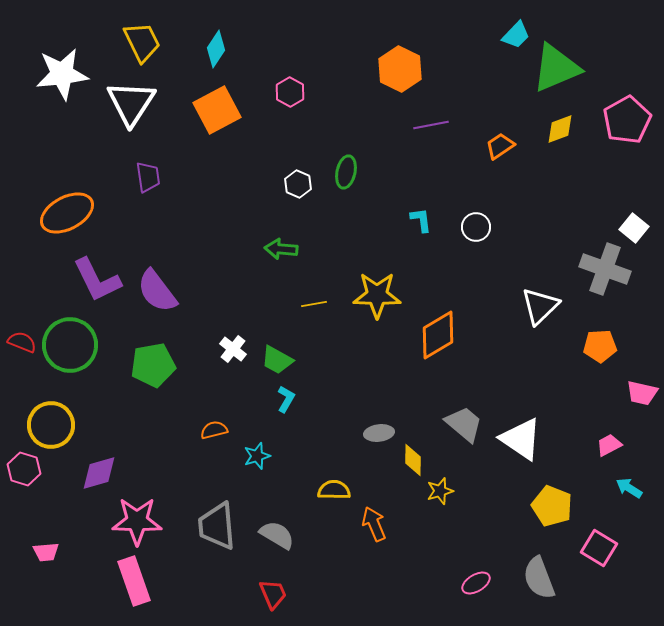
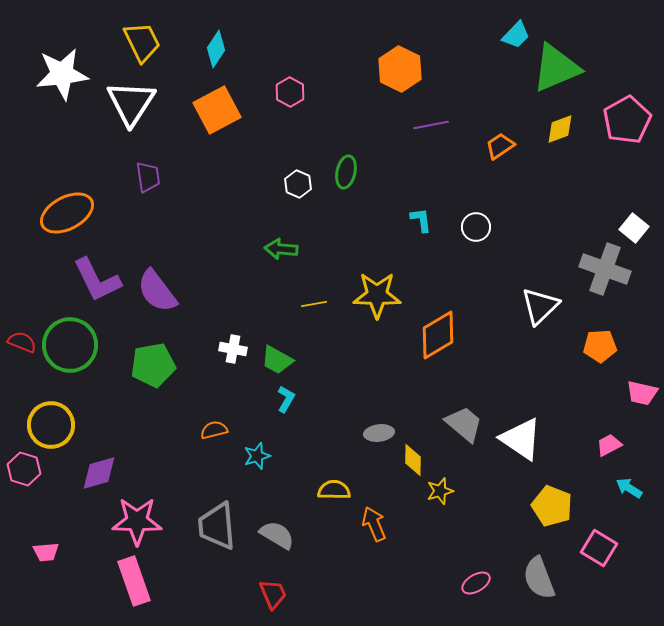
white cross at (233, 349): rotated 28 degrees counterclockwise
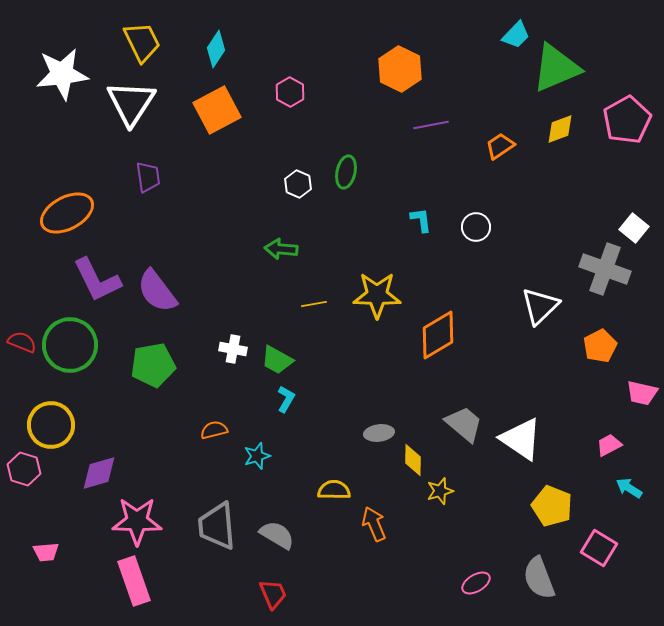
orange pentagon at (600, 346): rotated 24 degrees counterclockwise
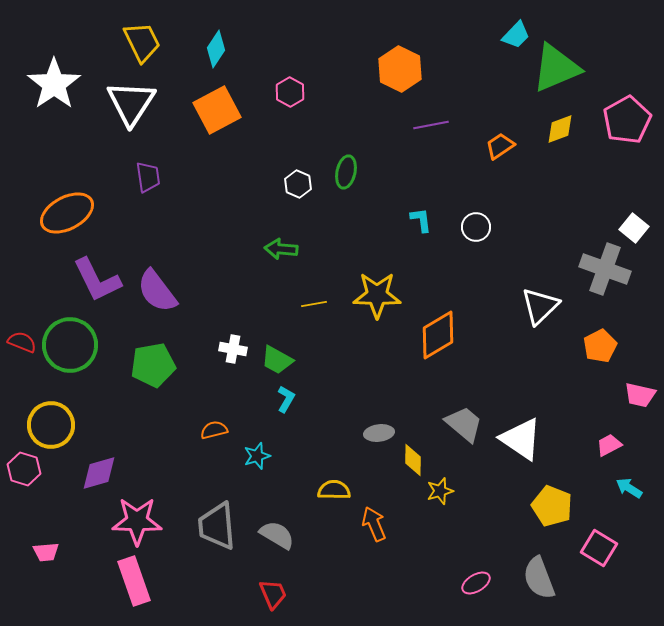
white star at (62, 74): moved 8 px left, 10 px down; rotated 28 degrees counterclockwise
pink trapezoid at (642, 393): moved 2 px left, 2 px down
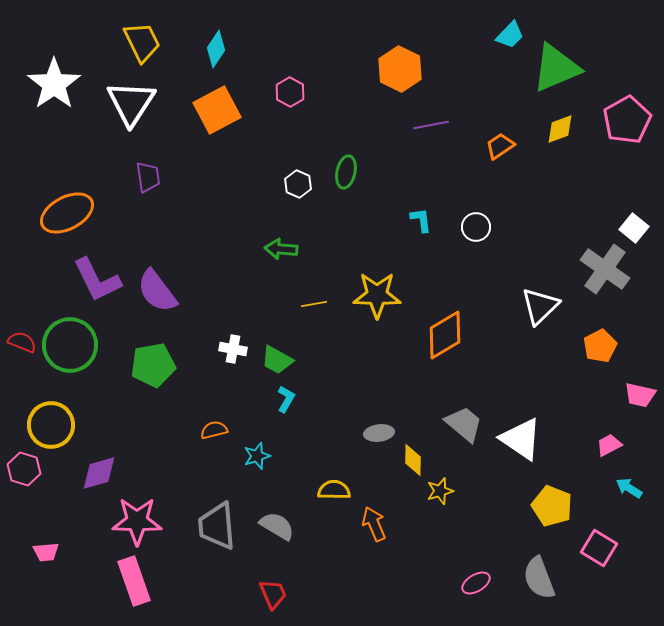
cyan trapezoid at (516, 35): moved 6 px left
gray cross at (605, 269): rotated 15 degrees clockwise
orange diamond at (438, 335): moved 7 px right
gray semicircle at (277, 535): moved 9 px up
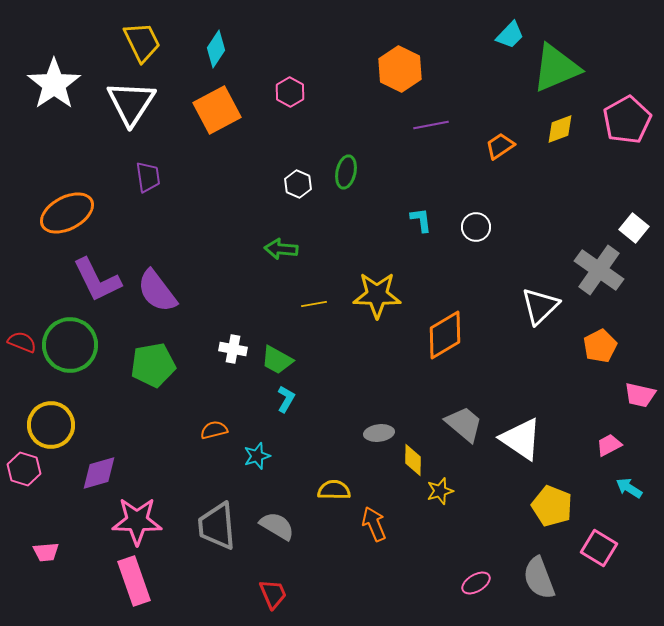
gray cross at (605, 269): moved 6 px left, 1 px down
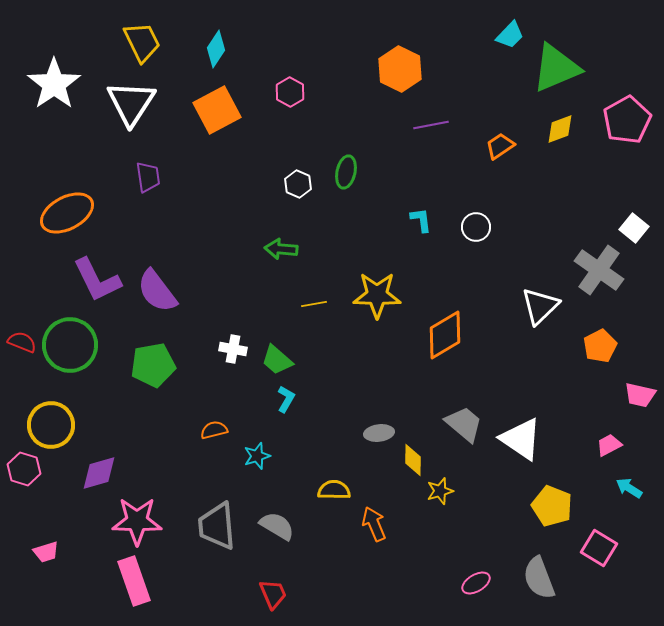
green trapezoid at (277, 360): rotated 12 degrees clockwise
pink trapezoid at (46, 552): rotated 12 degrees counterclockwise
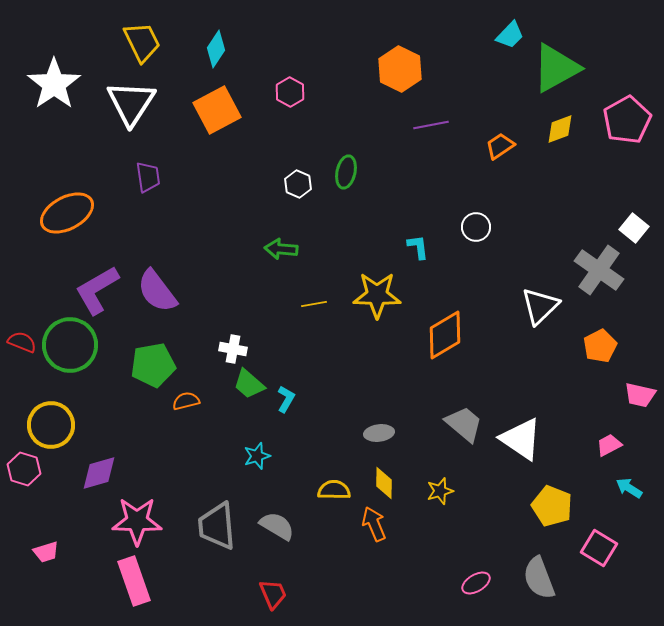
green triangle at (556, 68): rotated 6 degrees counterclockwise
cyan L-shape at (421, 220): moved 3 px left, 27 px down
purple L-shape at (97, 280): moved 10 px down; rotated 86 degrees clockwise
green trapezoid at (277, 360): moved 28 px left, 24 px down
orange semicircle at (214, 430): moved 28 px left, 29 px up
yellow diamond at (413, 460): moved 29 px left, 23 px down
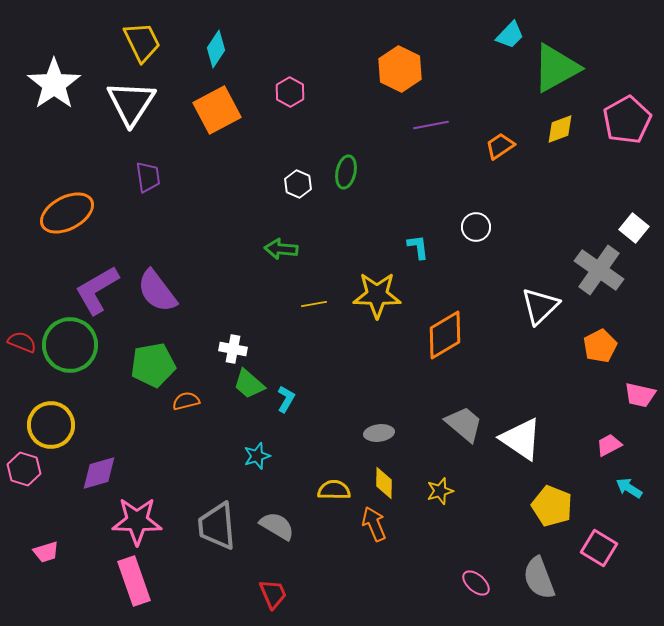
pink ellipse at (476, 583): rotated 72 degrees clockwise
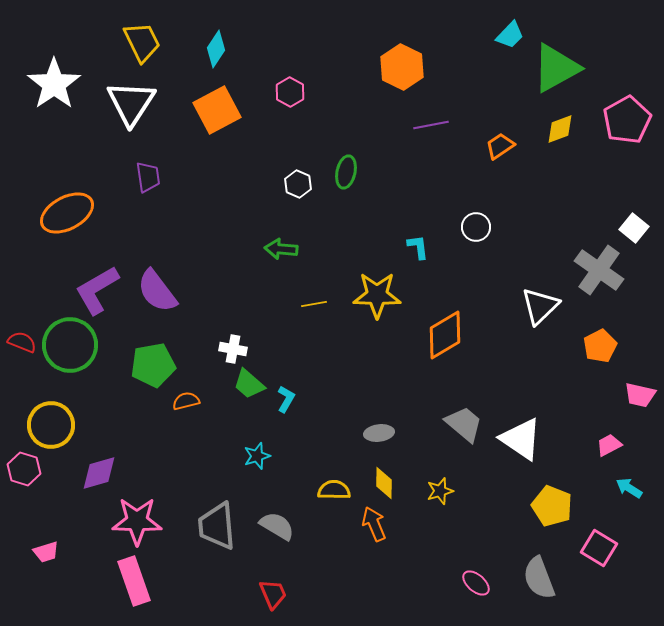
orange hexagon at (400, 69): moved 2 px right, 2 px up
